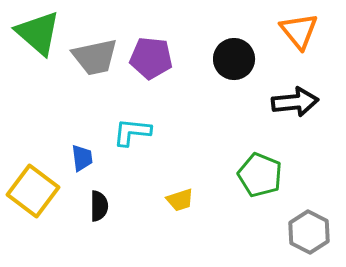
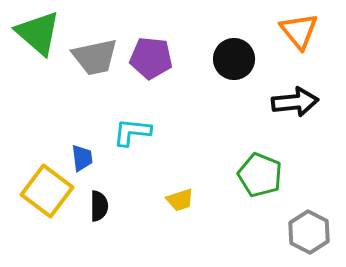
yellow square: moved 14 px right
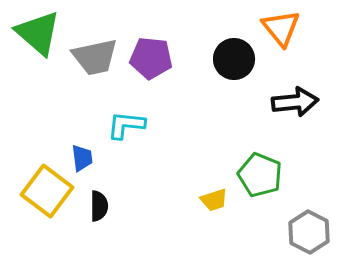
orange triangle: moved 18 px left, 3 px up
cyan L-shape: moved 6 px left, 7 px up
yellow trapezoid: moved 34 px right
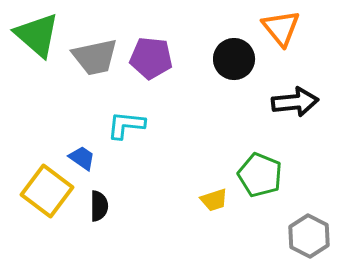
green triangle: moved 1 px left, 2 px down
blue trapezoid: rotated 48 degrees counterclockwise
gray hexagon: moved 4 px down
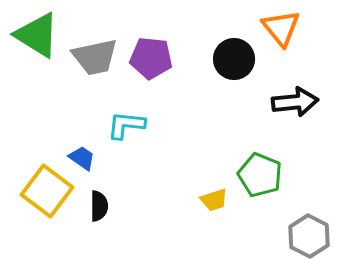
green triangle: rotated 9 degrees counterclockwise
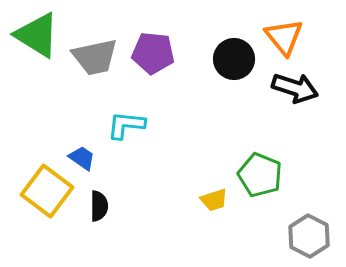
orange triangle: moved 3 px right, 9 px down
purple pentagon: moved 2 px right, 5 px up
black arrow: moved 14 px up; rotated 24 degrees clockwise
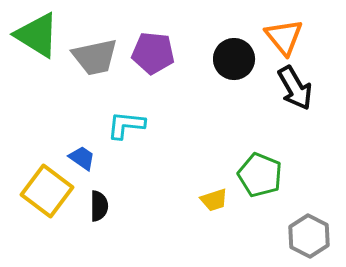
black arrow: rotated 42 degrees clockwise
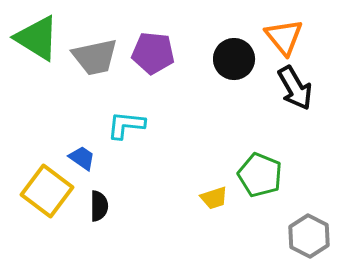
green triangle: moved 3 px down
yellow trapezoid: moved 2 px up
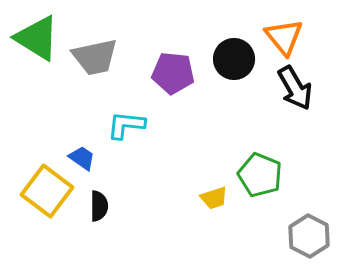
purple pentagon: moved 20 px right, 20 px down
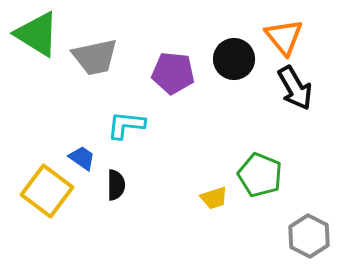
green triangle: moved 4 px up
black semicircle: moved 17 px right, 21 px up
